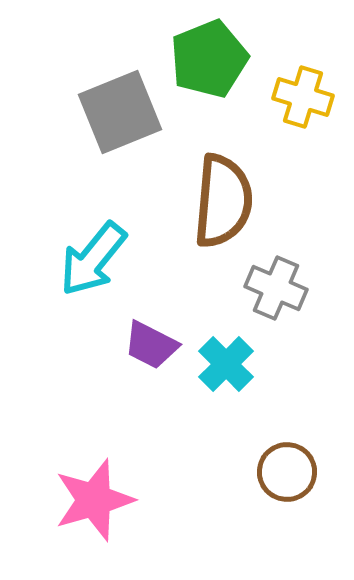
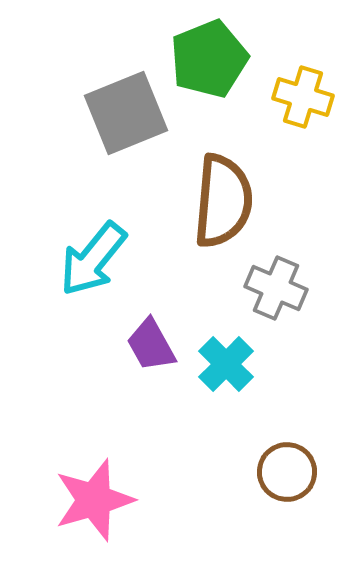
gray square: moved 6 px right, 1 px down
purple trapezoid: rotated 34 degrees clockwise
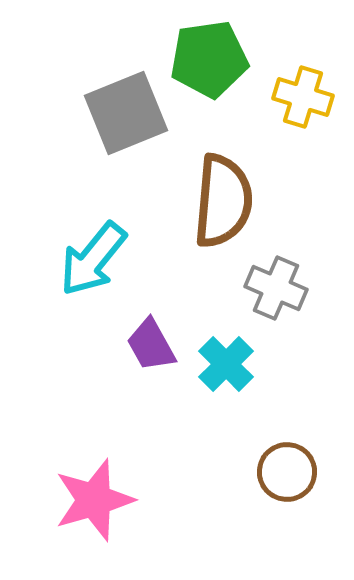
green pentagon: rotated 14 degrees clockwise
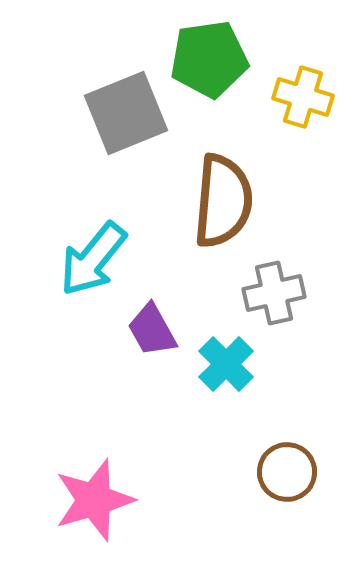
gray cross: moved 2 px left, 5 px down; rotated 36 degrees counterclockwise
purple trapezoid: moved 1 px right, 15 px up
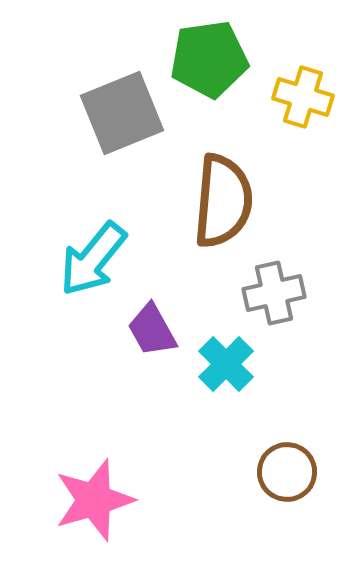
gray square: moved 4 px left
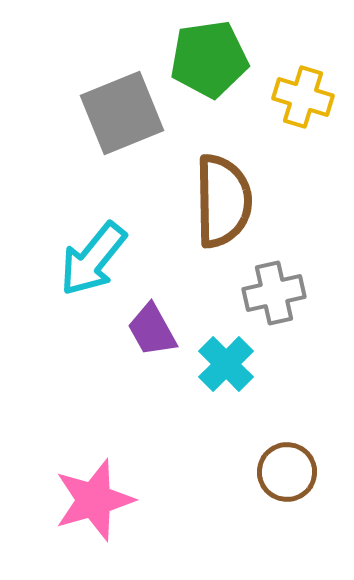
brown semicircle: rotated 6 degrees counterclockwise
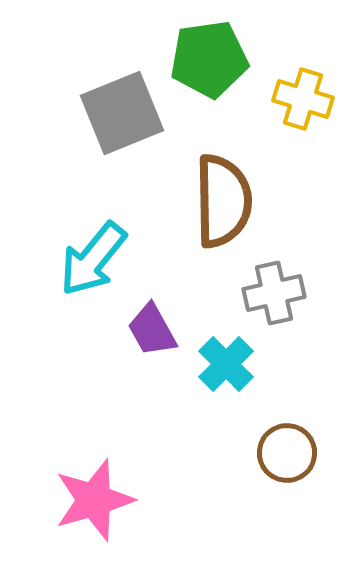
yellow cross: moved 2 px down
brown circle: moved 19 px up
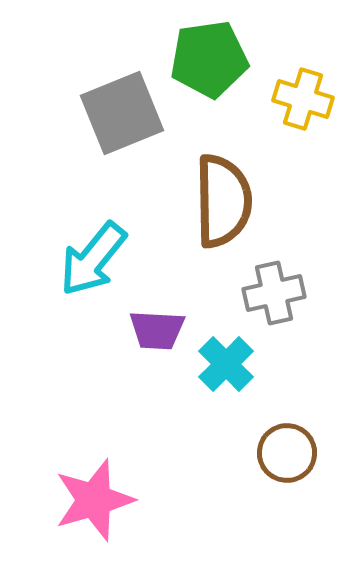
purple trapezoid: moved 5 px right; rotated 58 degrees counterclockwise
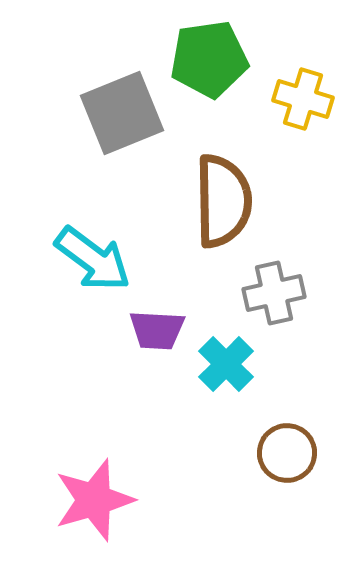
cyan arrow: rotated 92 degrees counterclockwise
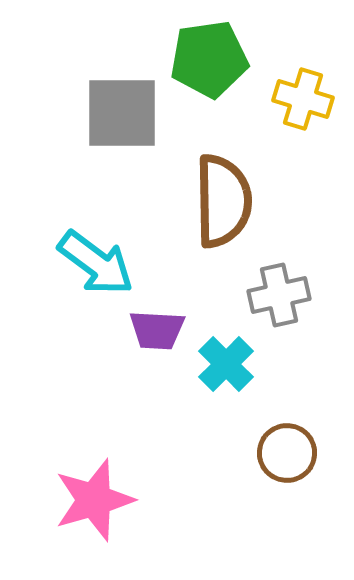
gray square: rotated 22 degrees clockwise
cyan arrow: moved 3 px right, 4 px down
gray cross: moved 5 px right, 2 px down
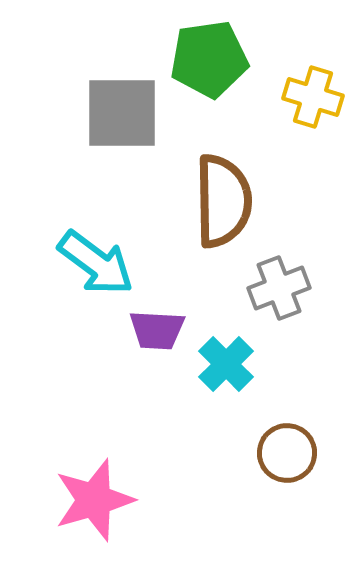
yellow cross: moved 10 px right, 2 px up
gray cross: moved 7 px up; rotated 8 degrees counterclockwise
